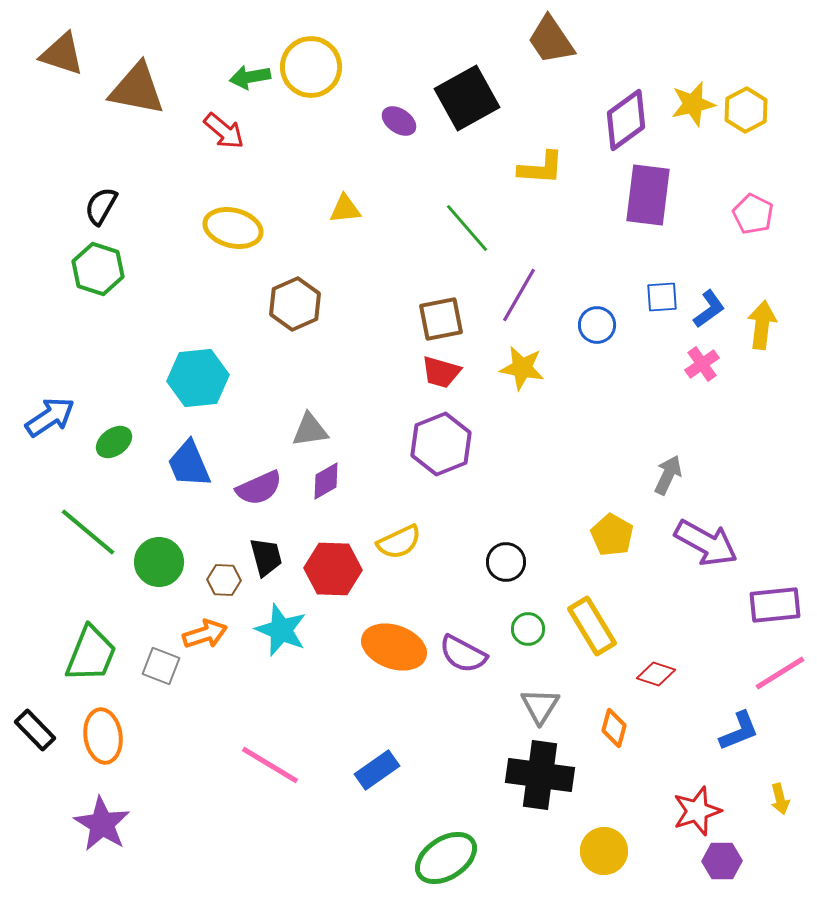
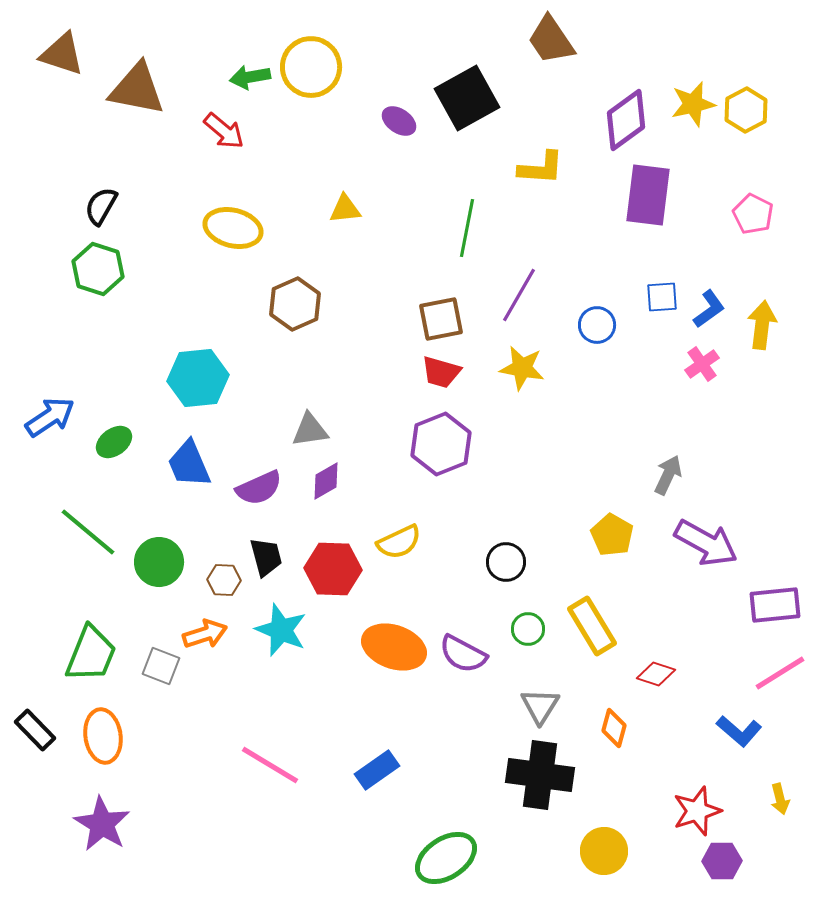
green line at (467, 228): rotated 52 degrees clockwise
blue L-shape at (739, 731): rotated 63 degrees clockwise
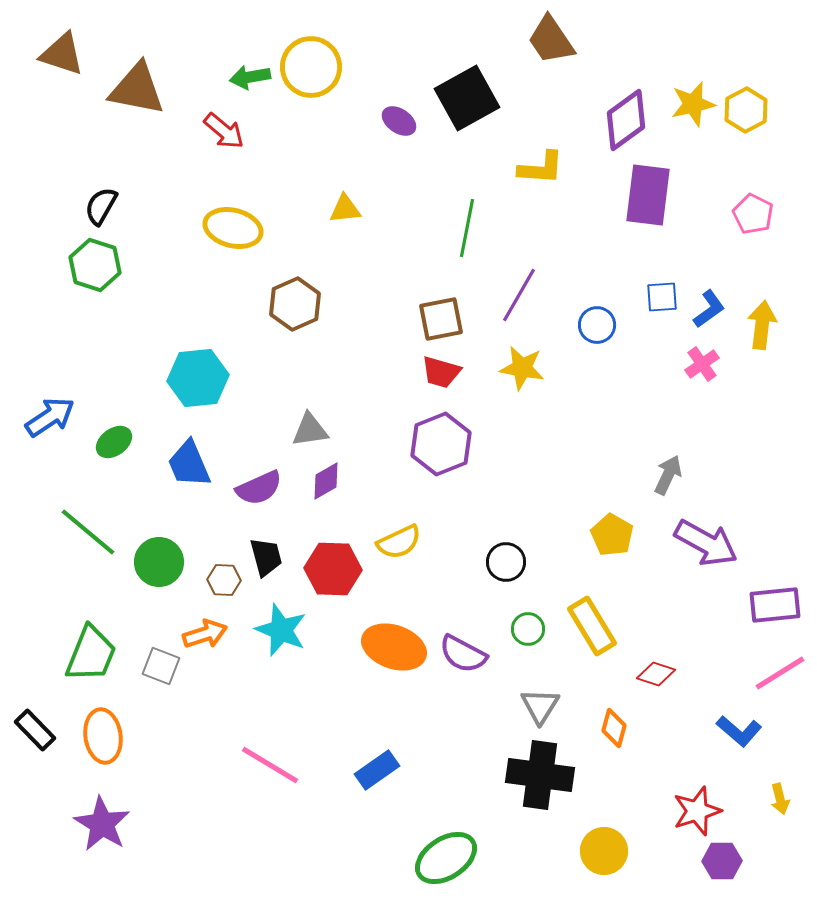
green hexagon at (98, 269): moved 3 px left, 4 px up
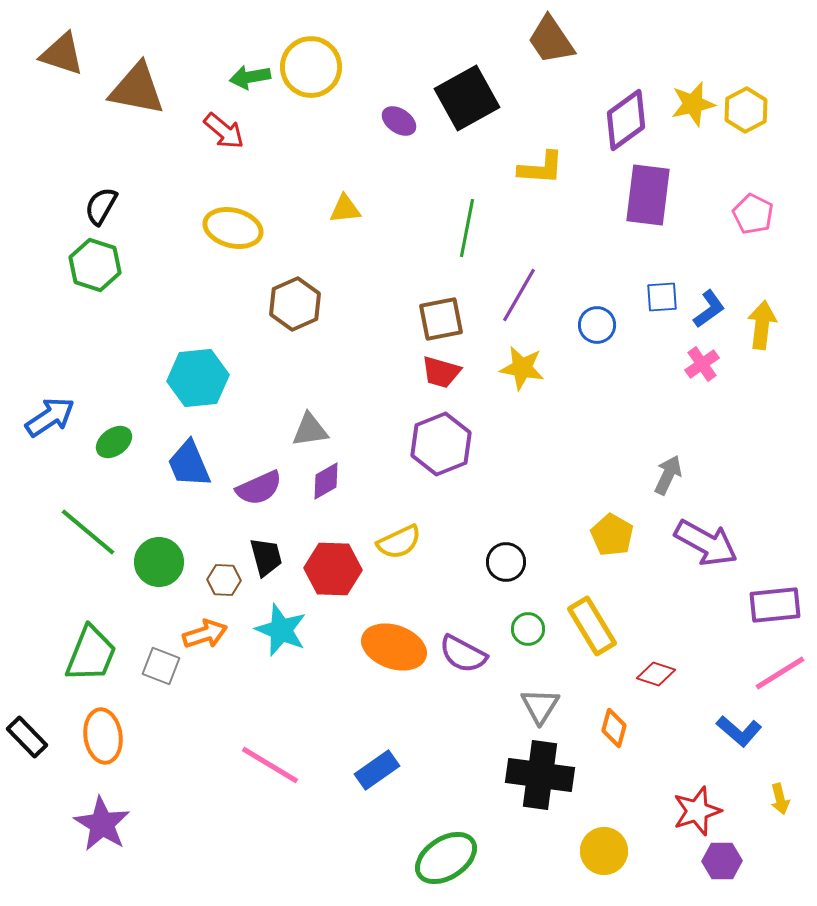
black rectangle at (35, 730): moved 8 px left, 7 px down
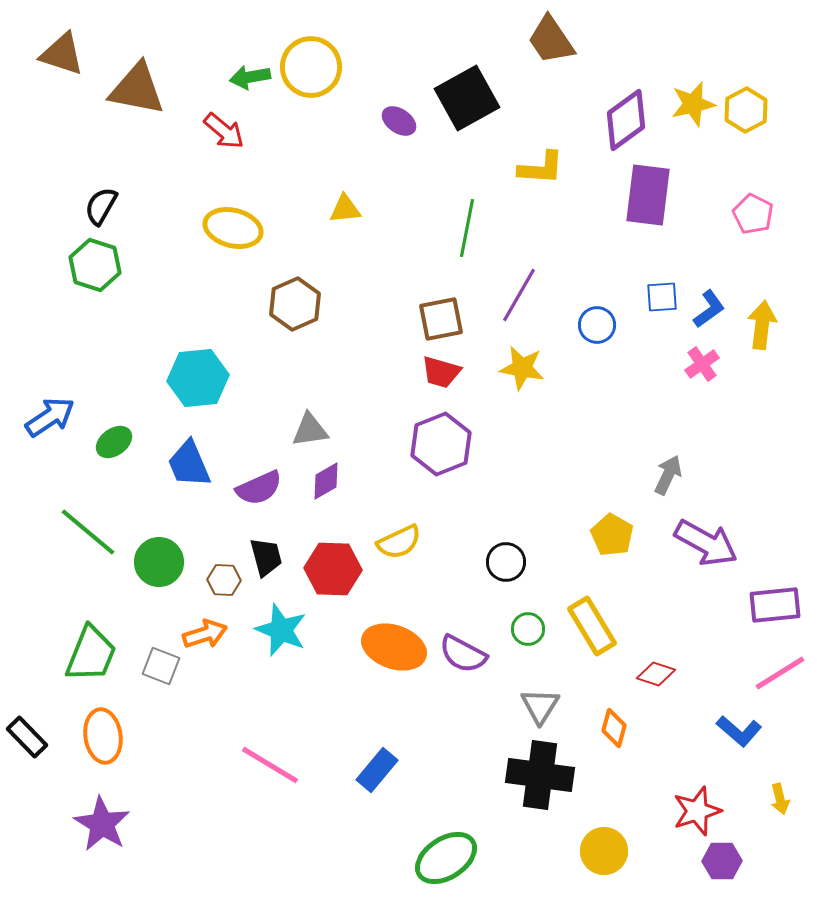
blue rectangle at (377, 770): rotated 15 degrees counterclockwise
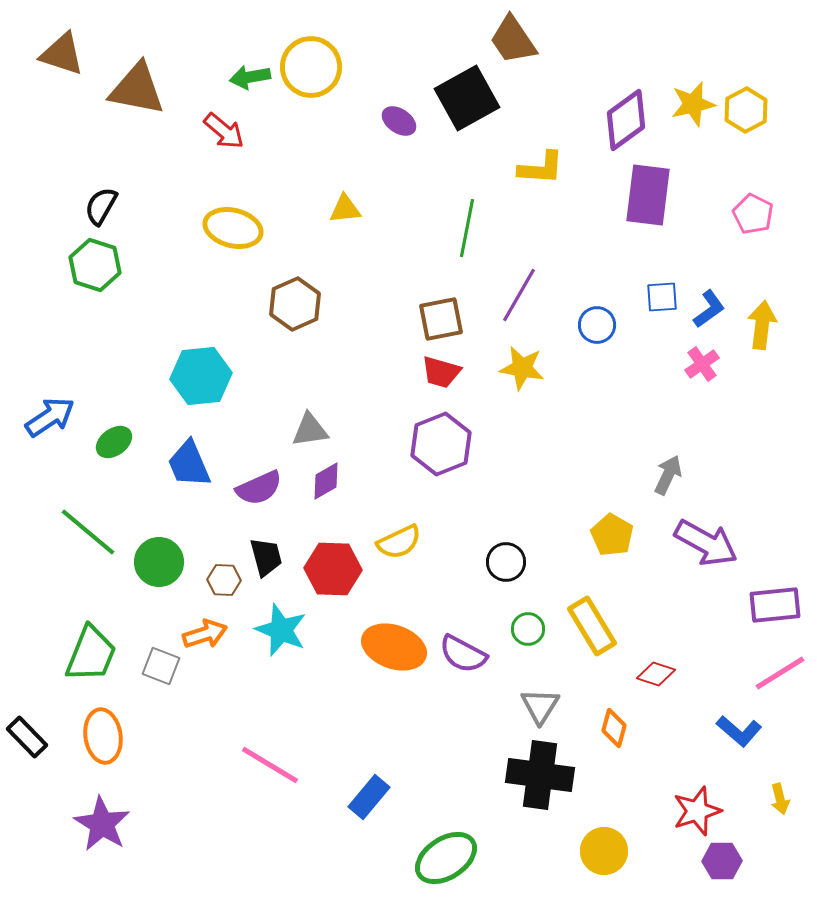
brown trapezoid at (551, 40): moved 38 px left
cyan hexagon at (198, 378): moved 3 px right, 2 px up
blue rectangle at (377, 770): moved 8 px left, 27 px down
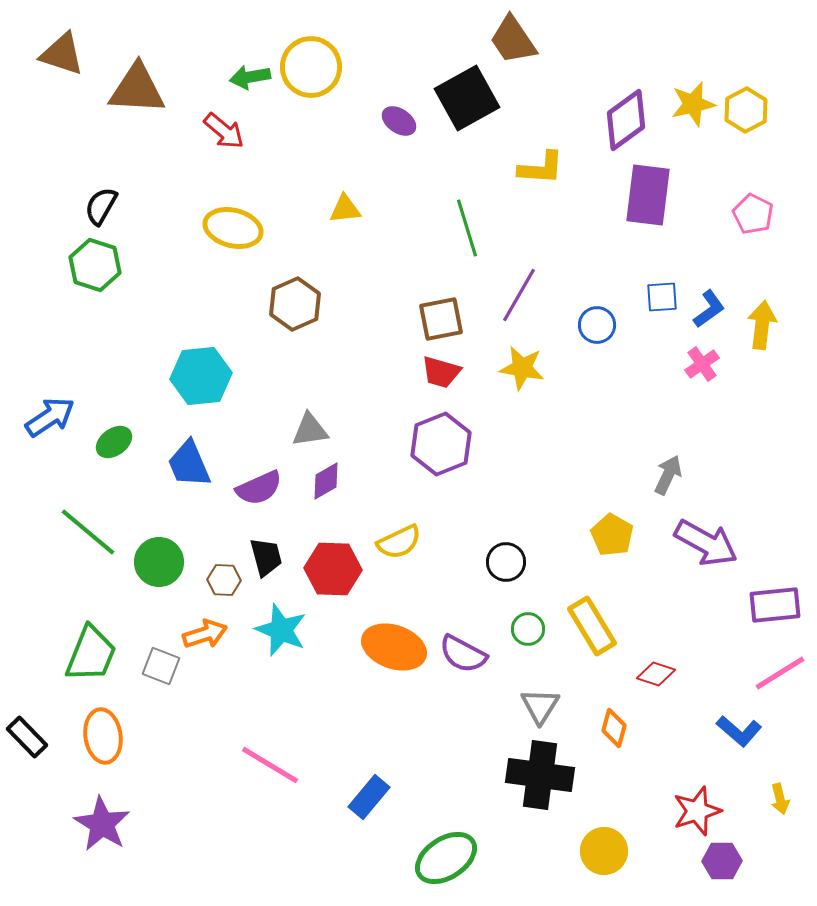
brown triangle at (137, 89): rotated 8 degrees counterclockwise
green line at (467, 228): rotated 28 degrees counterclockwise
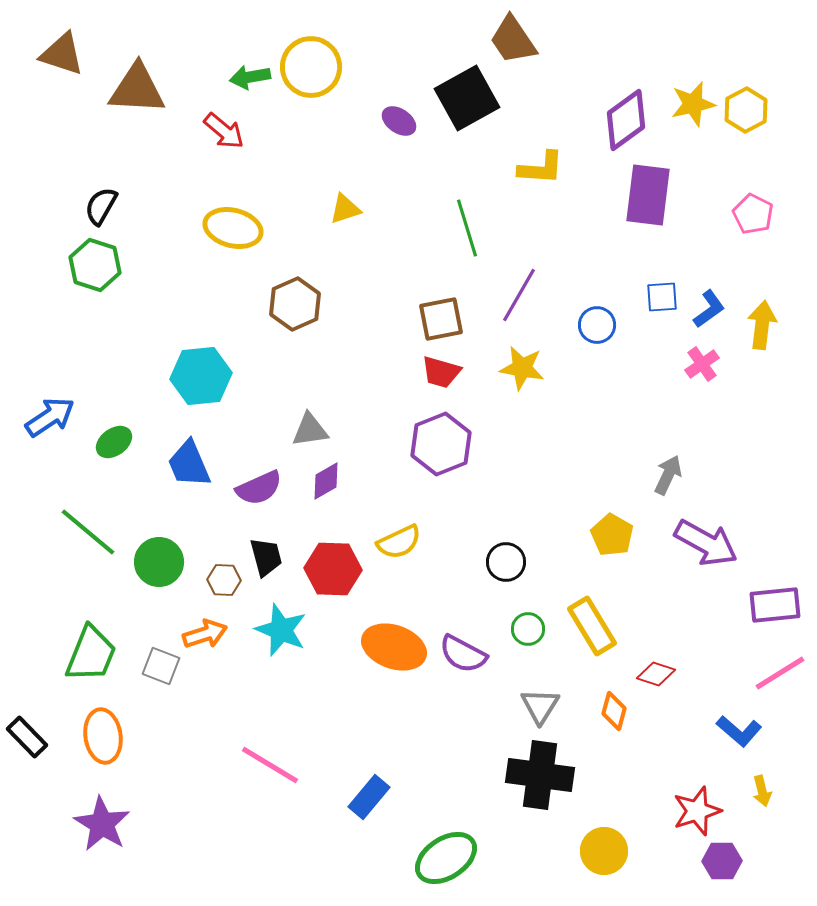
yellow triangle at (345, 209): rotated 12 degrees counterclockwise
orange diamond at (614, 728): moved 17 px up
yellow arrow at (780, 799): moved 18 px left, 8 px up
